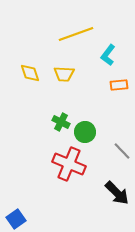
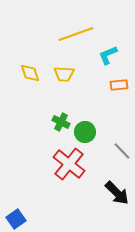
cyan L-shape: rotated 30 degrees clockwise
red cross: rotated 16 degrees clockwise
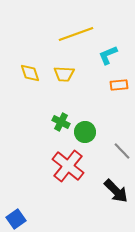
red cross: moved 1 px left, 2 px down
black arrow: moved 1 px left, 2 px up
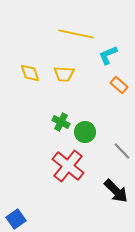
yellow line: rotated 32 degrees clockwise
orange rectangle: rotated 48 degrees clockwise
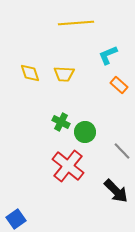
yellow line: moved 11 px up; rotated 16 degrees counterclockwise
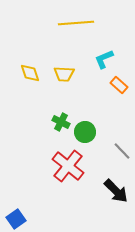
cyan L-shape: moved 4 px left, 4 px down
